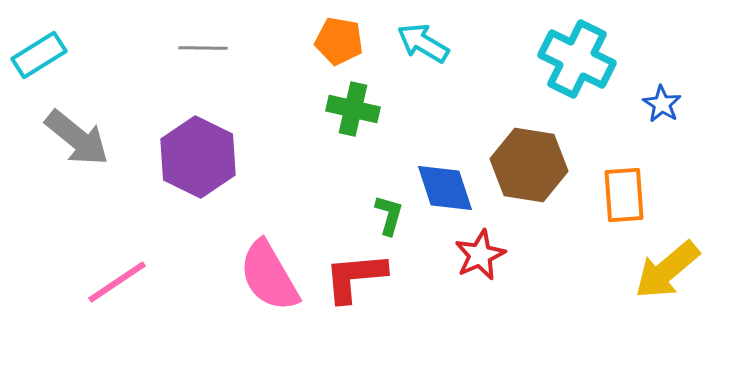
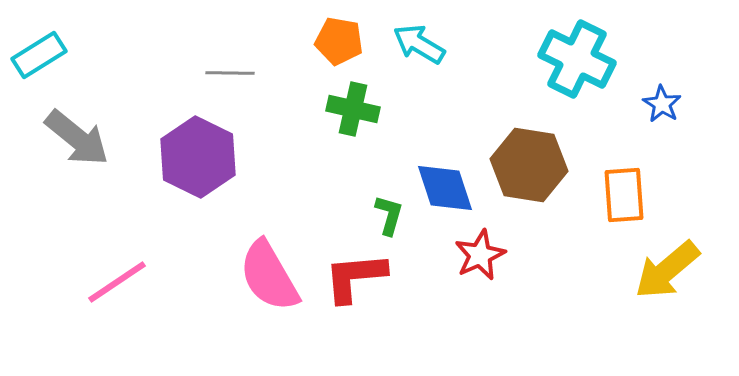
cyan arrow: moved 4 px left, 1 px down
gray line: moved 27 px right, 25 px down
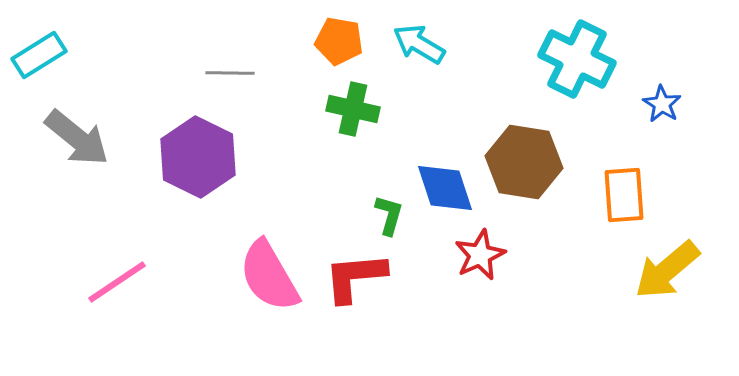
brown hexagon: moved 5 px left, 3 px up
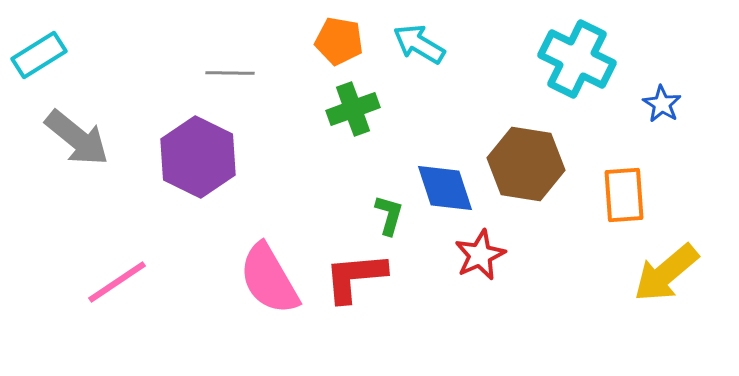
green cross: rotated 33 degrees counterclockwise
brown hexagon: moved 2 px right, 2 px down
yellow arrow: moved 1 px left, 3 px down
pink semicircle: moved 3 px down
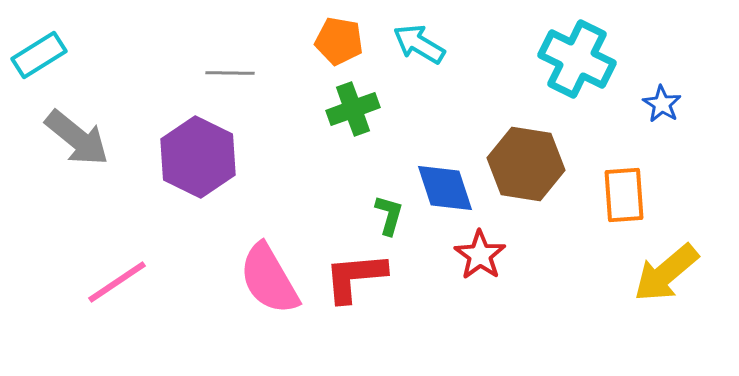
red star: rotated 12 degrees counterclockwise
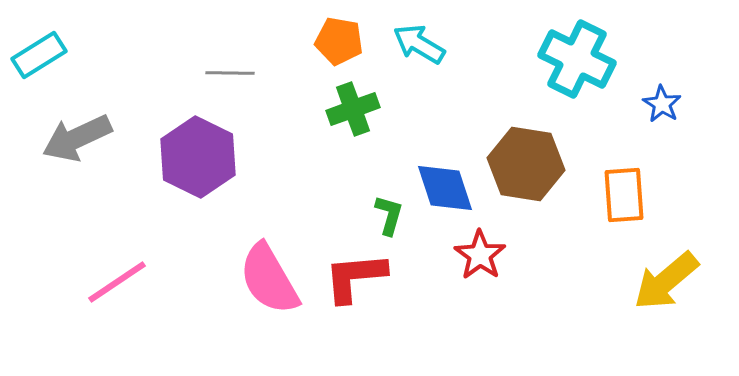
gray arrow: rotated 116 degrees clockwise
yellow arrow: moved 8 px down
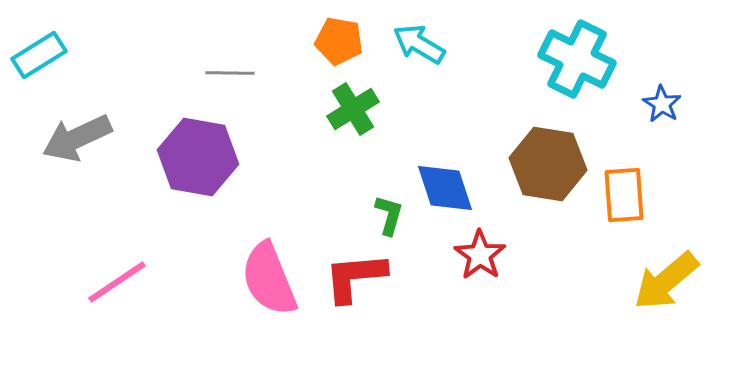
green cross: rotated 12 degrees counterclockwise
purple hexagon: rotated 16 degrees counterclockwise
brown hexagon: moved 22 px right
pink semicircle: rotated 8 degrees clockwise
